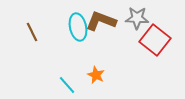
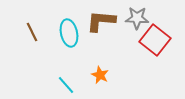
brown L-shape: rotated 16 degrees counterclockwise
cyan ellipse: moved 9 px left, 6 px down
orange star: moved 4 px right
cyan line: moved 1 px left
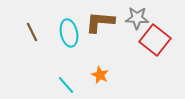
brown L-shape: moved 1 px left, 1 px down
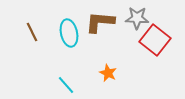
orange star: moved 8 px right, 2 px up
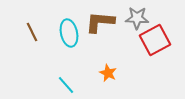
red square: rotated 24 degrees clockwise
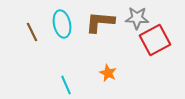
cyan ellipse: moved 7 px left, 9 px up
cyan line: rotated 18 degrees clockwise
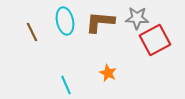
cyan ellipse: moved 3 px right, 3 px up
